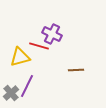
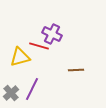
purple line: moved 5 px right, 3 px down
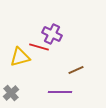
red line: moved 1 px down
brown line: rotated 21 degrees counterclockwise
purple line: moved 28 px right, 3 px down; rotated 65 degrees clockwise
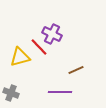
red line: rotated 30 degrees clockwise
gray cross: rotated 28 degrees counterclockwise
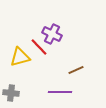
gray cross: rotated 14 degrees counterclockwise
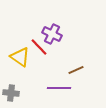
yellow triangle: rotated 50 degrees clockwise
purple line: moved 1 px left, 4 px up
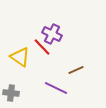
red line: moved 3 px right
purple line: moved 3 px left; rotated 25 degrees clockwise
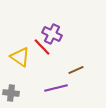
purple line: rotated 40 degrees counterclockwise
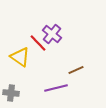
purple cross: rotated 12 degrees clockwise
red line: moved 4 px left, 4 px up
